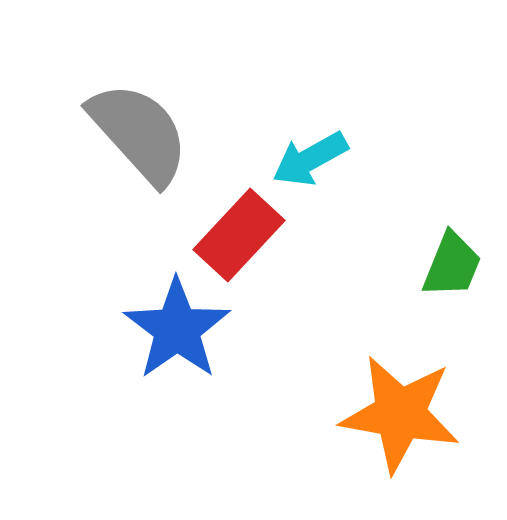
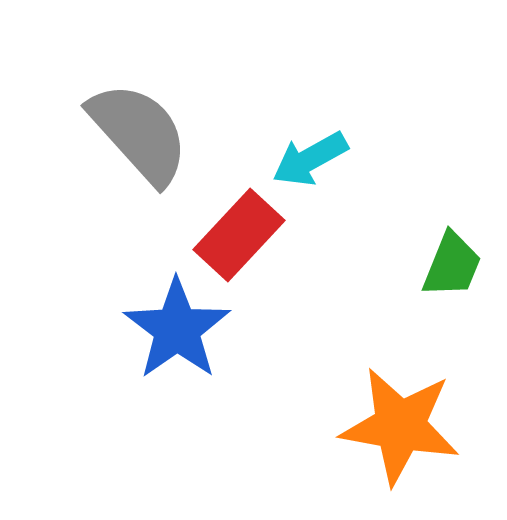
orange star: moved 12 px down
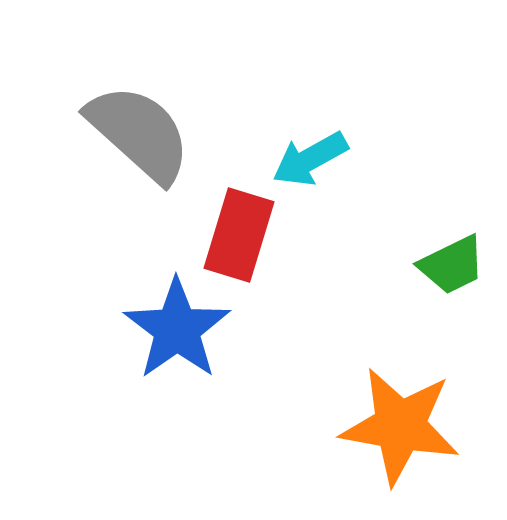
gray semicircle: rotated 6 degrees counterclockwise
red rectangle: rotated 26 degrees counterclockwise
green trapezoid: rotated 42 degrees clockwise
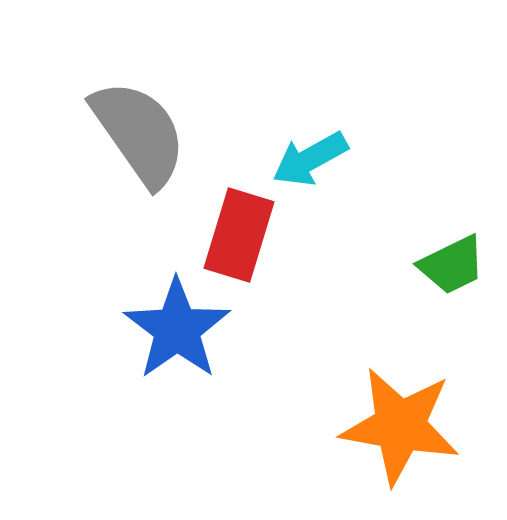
gray semicircle: rotated 13 degrees clockwise
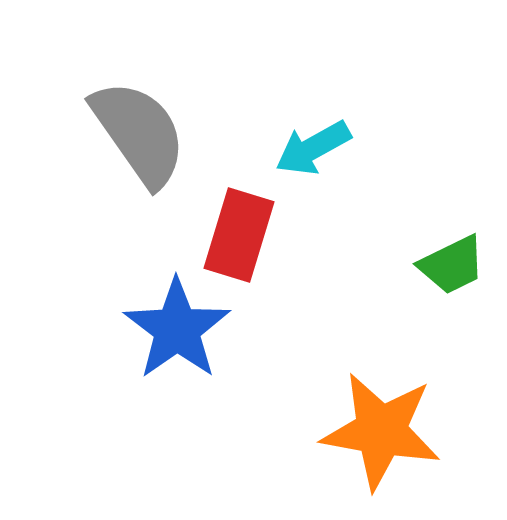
cyan arrow: moved 3 px right, 11 px up
orange star: moved 19 px left, 5 px down
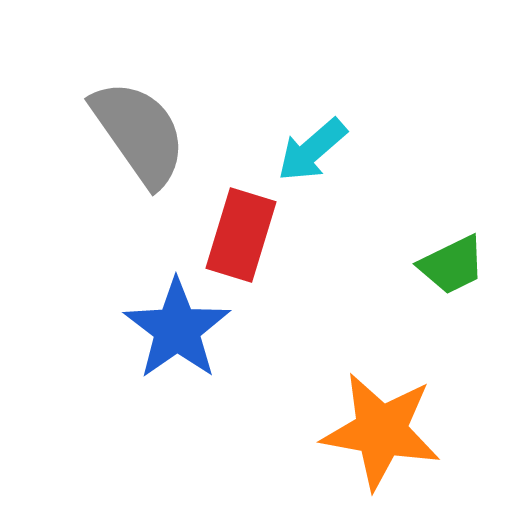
cyan arrow: moved 1 px left, 2 px down; rotated 12 degrees counterclockwise
red rectangle: moved 2 px right
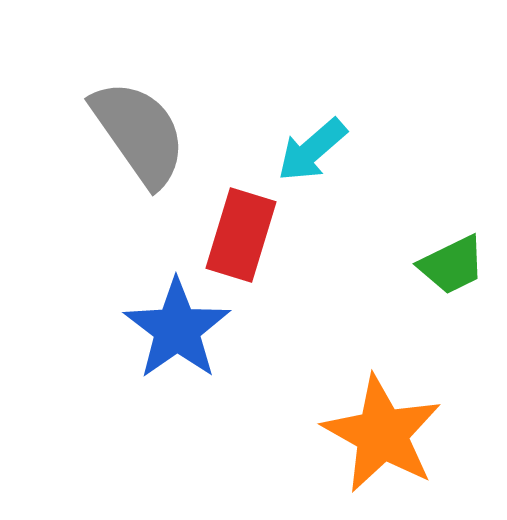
orange star: moved 1 px right, 3 px down; rotated 19 degrees clockwise
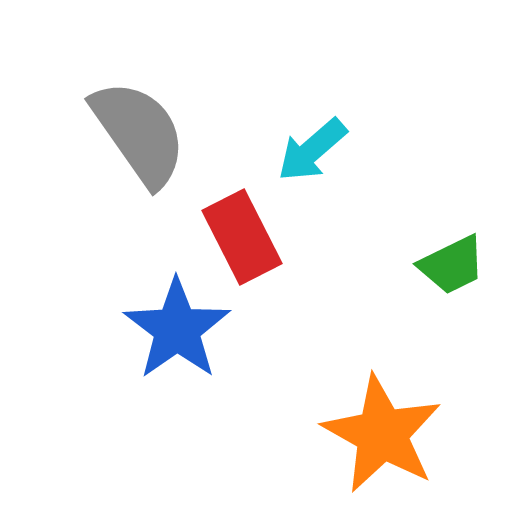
red rectangle: moved 1 px right, 2 px down; rotated 44 degrees counterclockwise
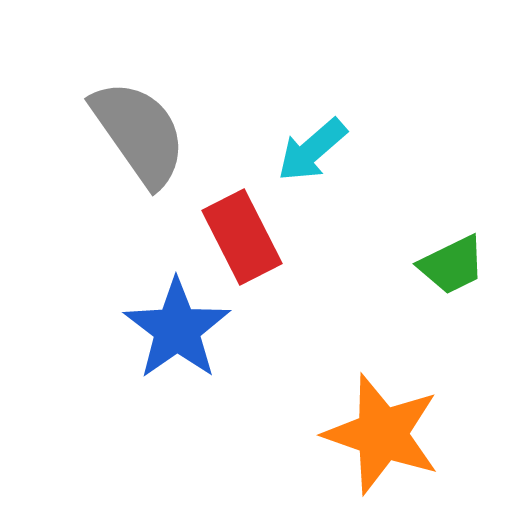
orange star: rotated 10 degrees counterclockwise
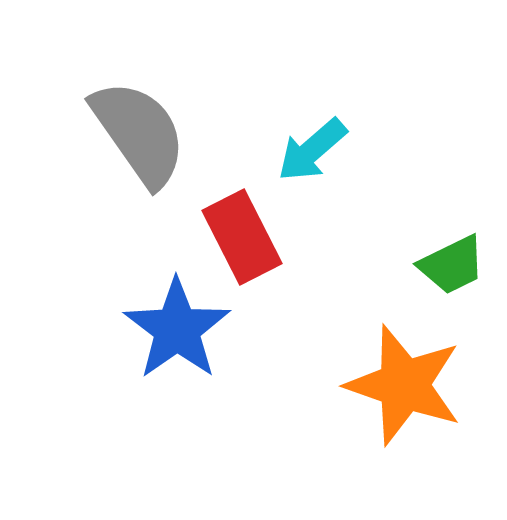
orange star: moved 22 px right, 49 px up
